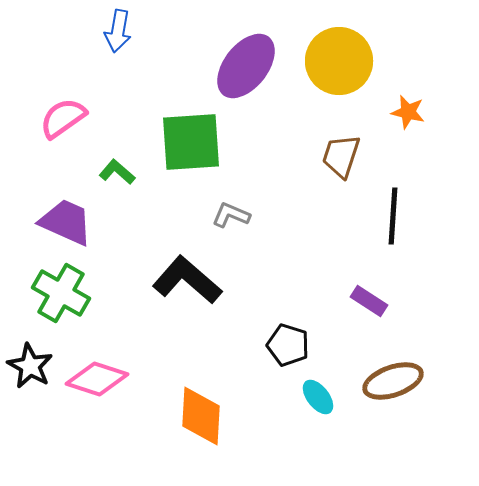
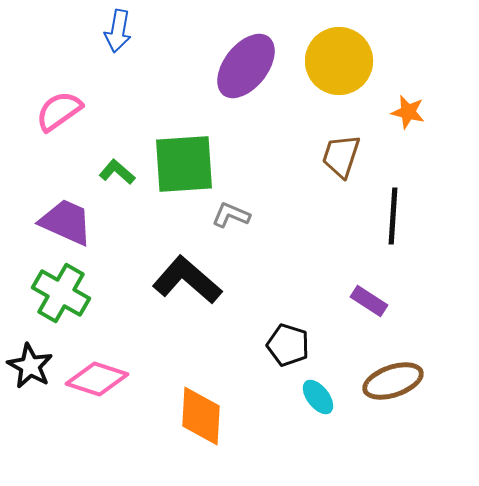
pink semicircle: moved 4 px left, 7 px up
green square: moved 7 px left, 22 px down
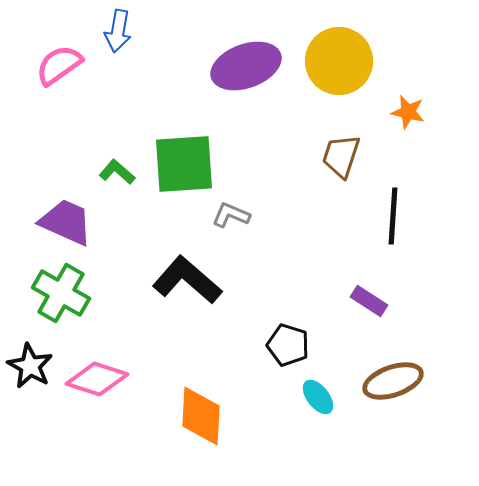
purple ellipse: rotated 32 degrees clockwise
pink semicircle: moved 46 px up
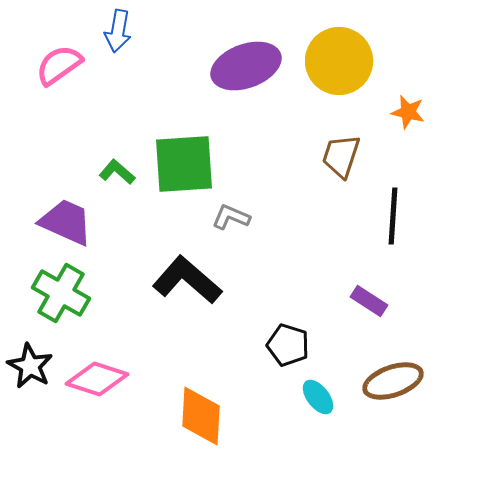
gray L-shape: moved 2 px down
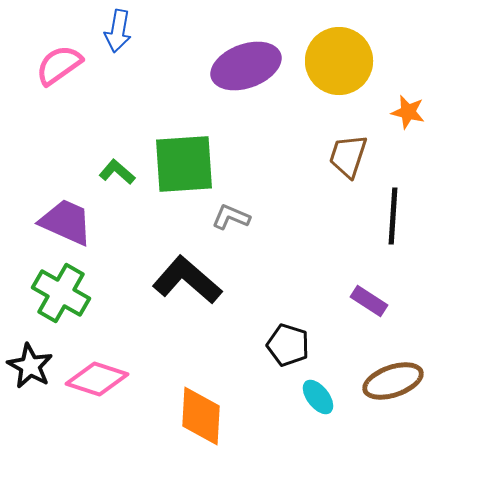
brown trapezoid: moved 7 px right
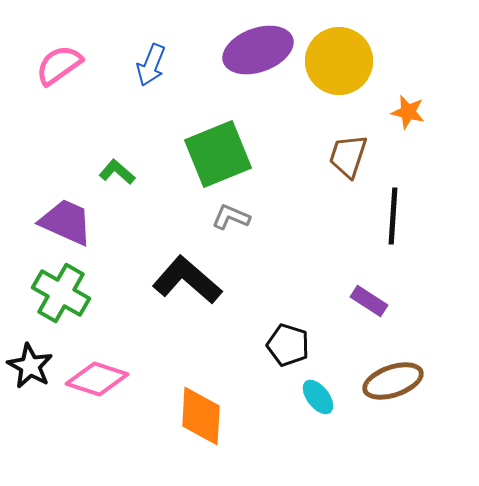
blue arrow: moved 33 px right, 34 px down; rotated 12 degrees clockwise
purple ellipse: moved 12 px right, 16 px up
green square: moved 34 px right, 10 px up; rotated 18 degrees counterclockwise
